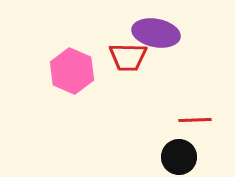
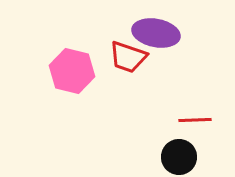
red trapezoid: rotated 18 degrees clockwise
pink hexagon: rotated 9 degrees counterclockwise
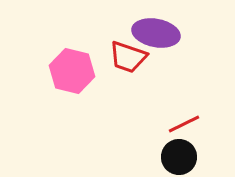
red line: moved 11 px left, 4 px down; rotated 24 degrees counterclockwise
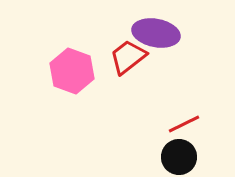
red trapezoid: rotated 123 degrees clockwise
pink hexagon: rotated 6 degrees clockwise
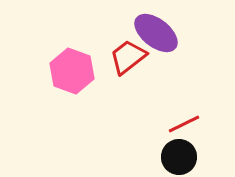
purple ellipse: rotated 27 degrees clockwise
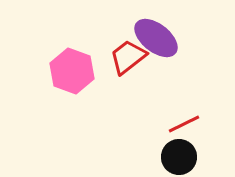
purple ellipse: moved 5 px down
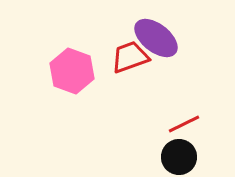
red trapezoid: moved 2 px right; rotated 18 degrees clockwise
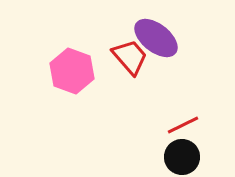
red trapezoid: rotated 69 degrees clockwise
red line: moved 1 px left, 1 px down
black circle: moved 3 px right
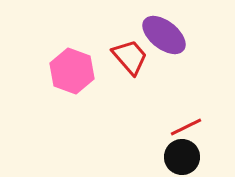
purple ellipse: moved 8 px right, 3 px up
red line: moved 3 px right, 2 px down
